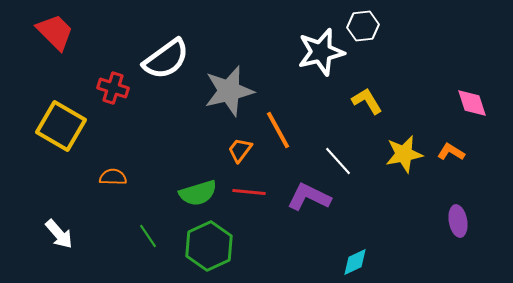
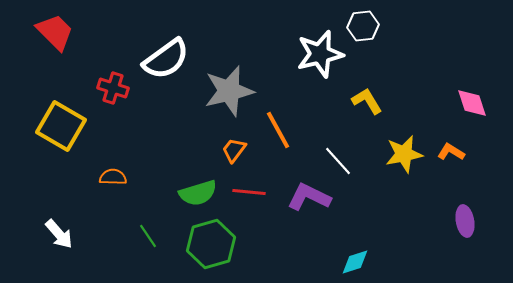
white star: moved 1 px left, 2 px down
orange trapezoid: moved 6 px left
purple ellipse: moved 7 px right
green hexagon: moved 2 px right, 2 px up; rotated 9 degrees clockwise
cyan diamond: rotated 8 degrees clockwise
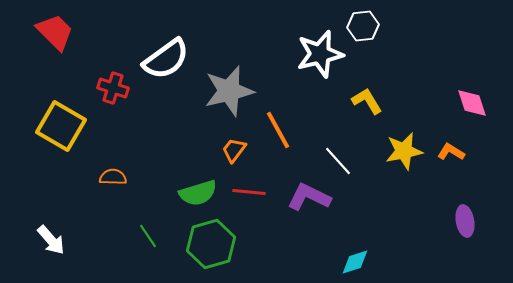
yellow star: moved 3 px up
white arrow: moved 8 px left, 6 px down
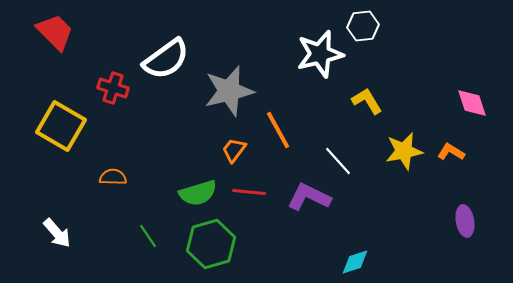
white arrow: moved 6 px right, 7 px up
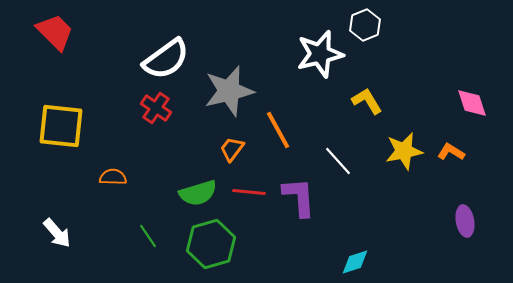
white hexagon: moved 2 px right, 1 px up; rotated 16 degrees counterclockwise
red cross: moved 43 px right, 20 px down; rotated 16 degrees clockwise
yellow square: rotated 24 degrees counterclockwise
orange trapezoid: moved 2 px left, 1 px up
purple L-shape: moved 10 px left; rotated 60 degrees clockwise
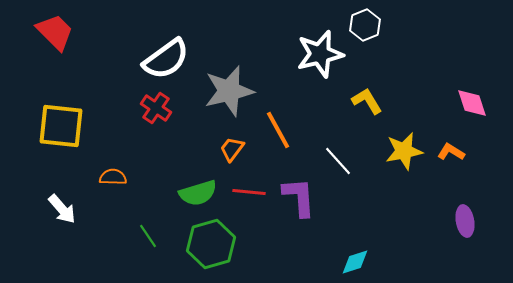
white arrow: moved 5 px right, 24 px up
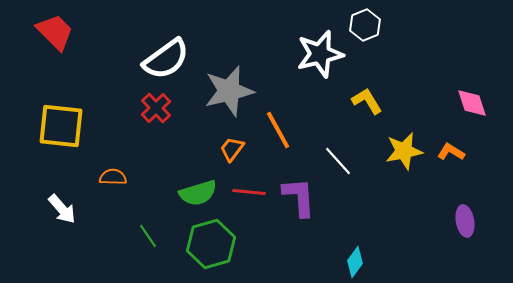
red cross: rotated 12 degrees clockwise
cyan diamond: rotated 36 degrees counterclockwise
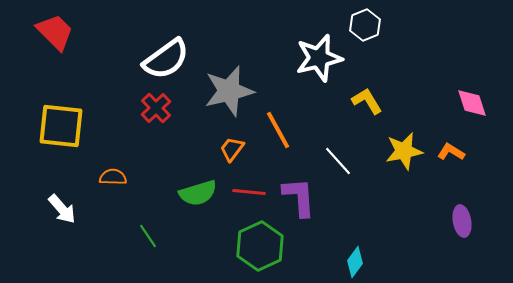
white star: moved 1 px left, 4 px down
purple ellipse: moved 3 px left
green hexagon: moved 49 px right, 2 px down; rotated 9 degrees counterclockwise
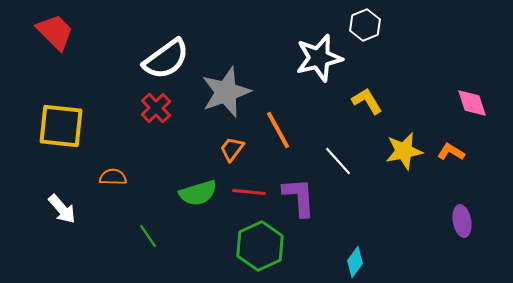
gray star: moved 3 px left, 1 px down; rotated 6 degrees counterclockwise
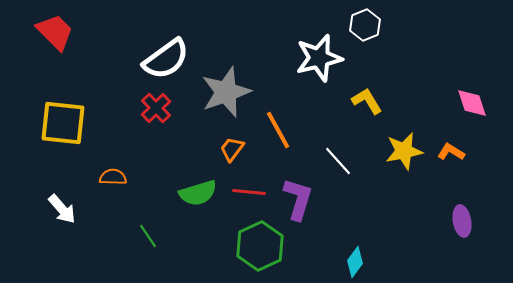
yellow square: moved 2 px right, 3 px up
purple L-shape: moved 1 px left, 2 px down; rotated 21 degrees clockwise
